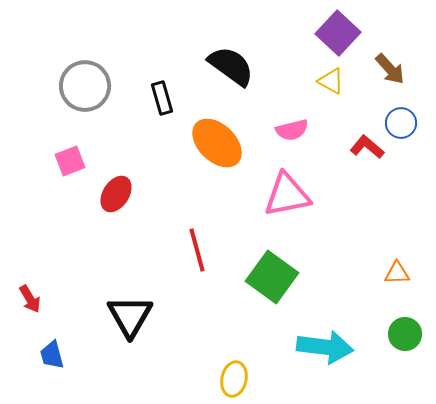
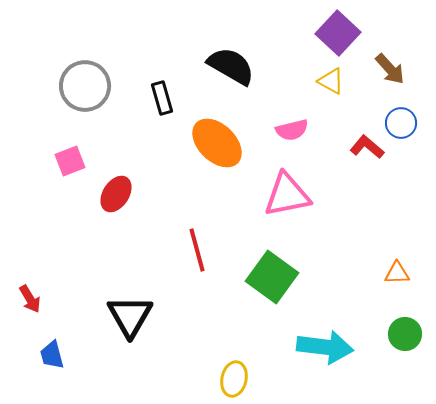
black semicircle: rotated 6 degrees counterclockwise
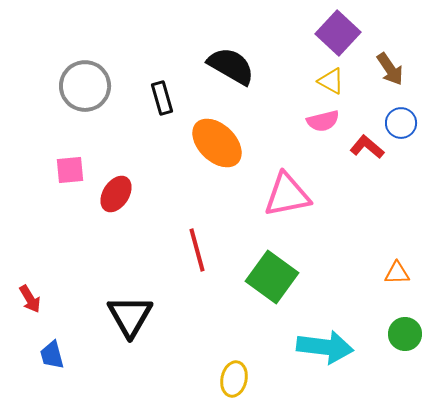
brown arrow: rotated 8 degrees clockwise
pink semicircle: moved 31 px right, 9 px up
pink square: moved 9 px down; rotated 16 degrees clockwise
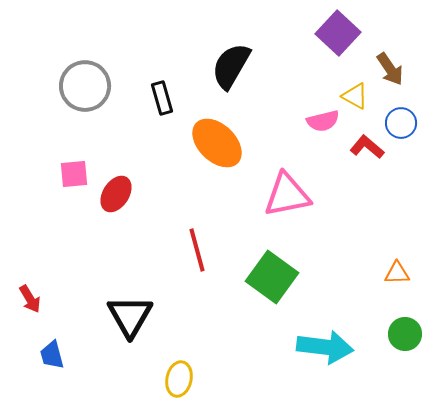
black semicircle: rotated 90 degrees counterclockwise
yellow triangle: moved 24 px right, 15 px down
pink square: moved 4 px right, 4 px down
yellow ellipse: moved 55 px left
